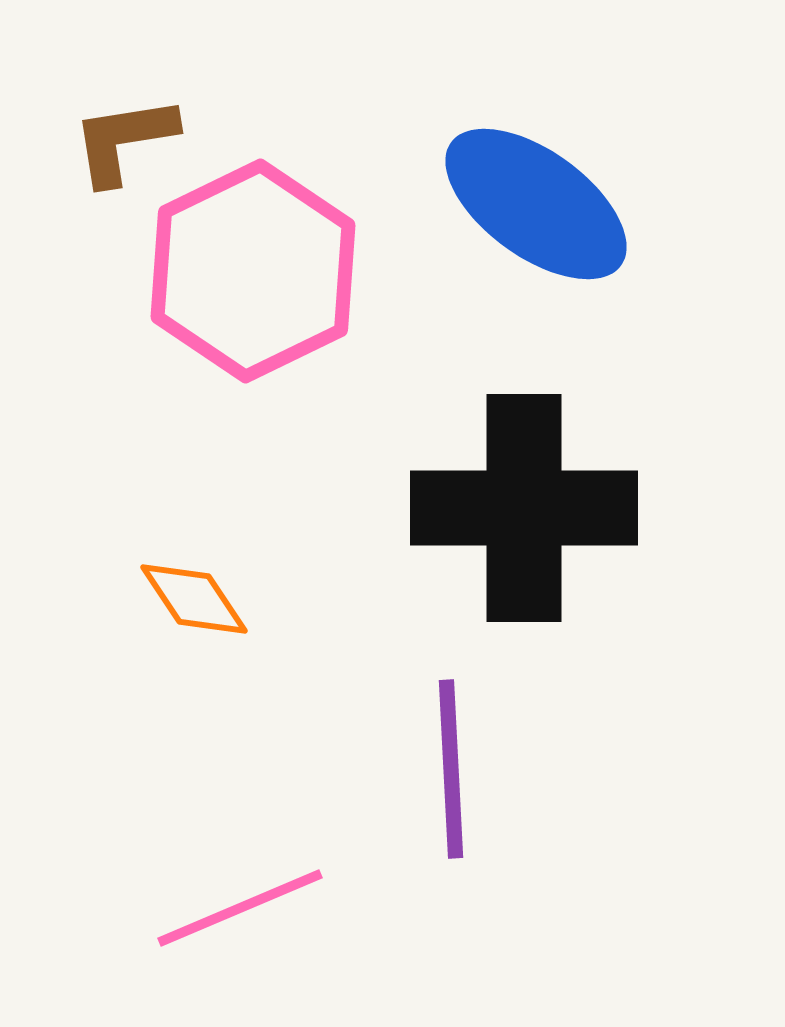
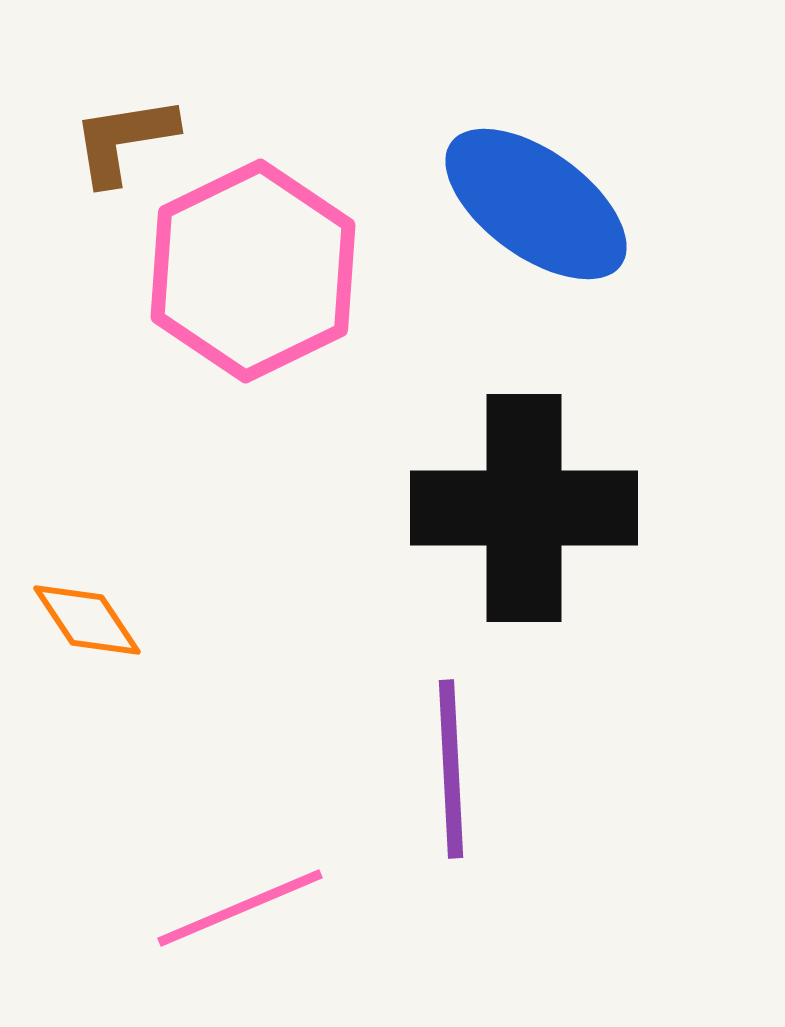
orange diamond: moved 107 px left, 21 px down
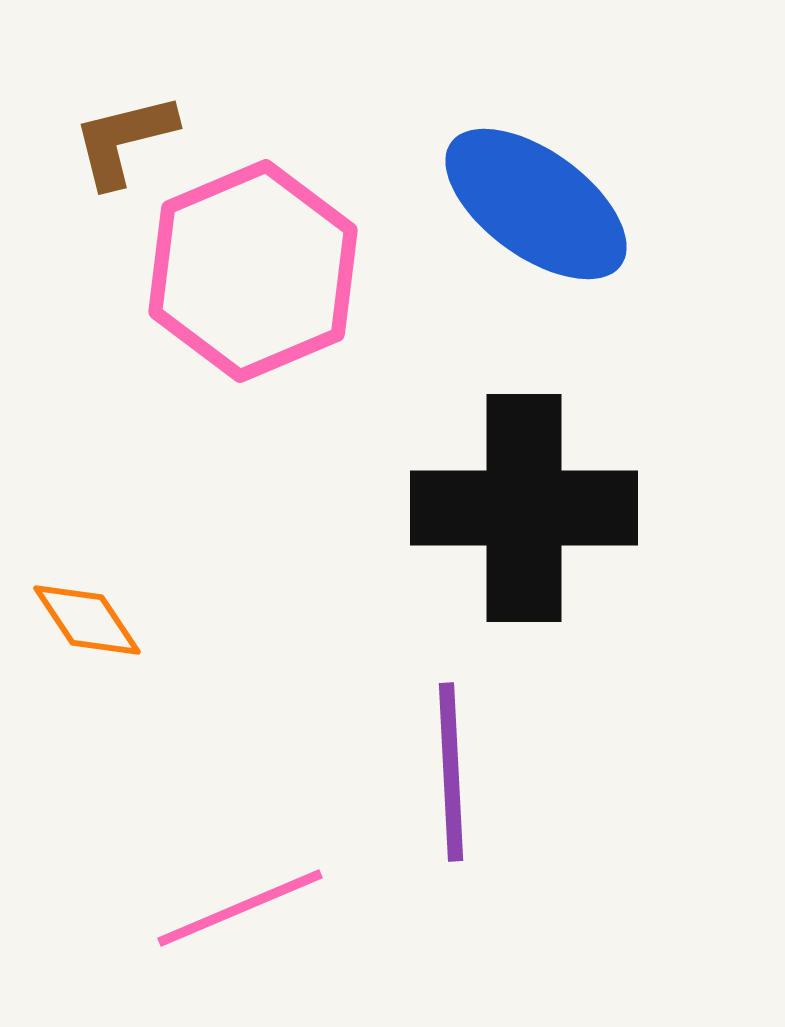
brown L-shape: rotated 5 degrees counterclockwise
pink hexagon: rotated 3 degrees clockwise
purple line: moved 3 px down
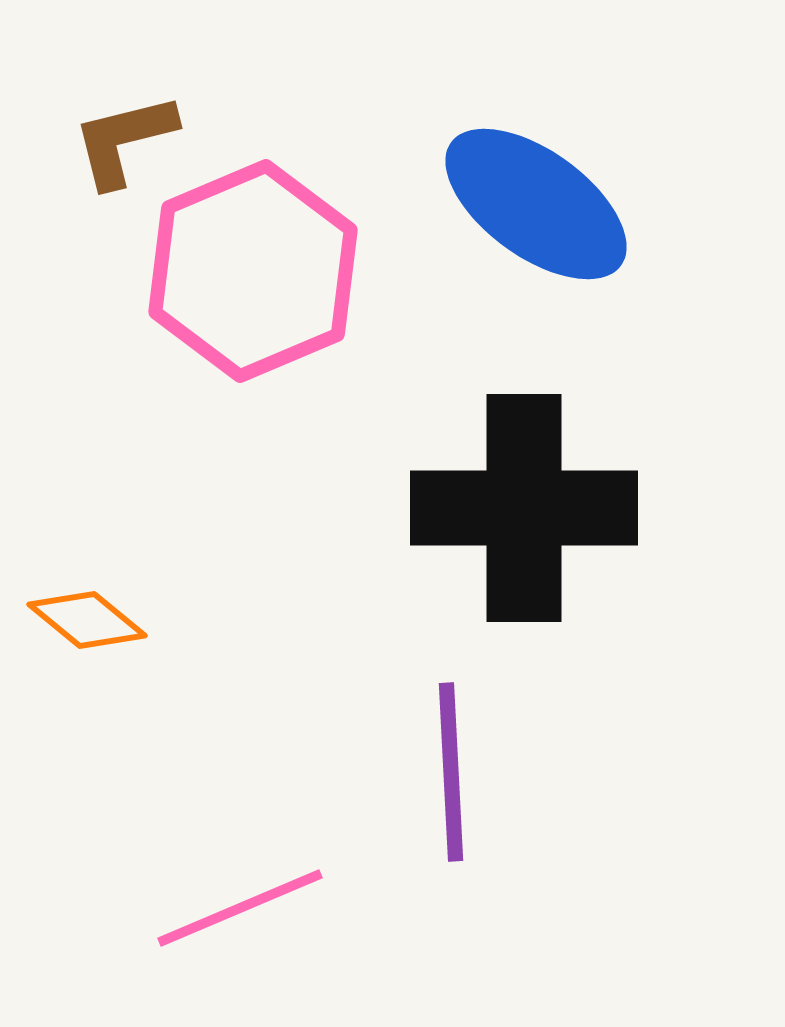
orange diamond: rotated 17 degrees counterclockwise
